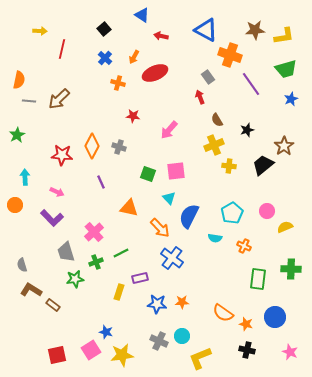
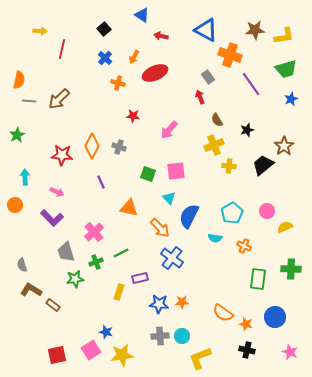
blue star at (157, 304): moved 2 px right
gray cross at (159, 341): moved 1 px right, 5 px up; rotated 30 degrees counterclockwise
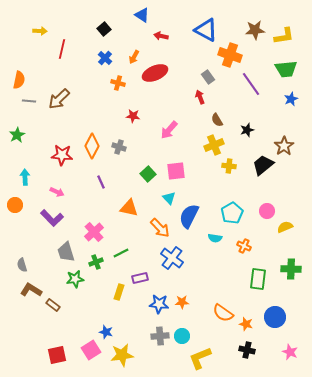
green trapezoid at (286, 69): rotated 10 degrees clockwise
green square at (148, 174): rotated 28 degrees clockwise
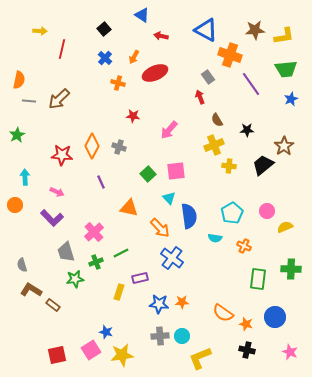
black star at (247, 130): rotated 16 degrees clockwise
blue semicircle at (189, 216): rotated 145 degrees clockwise
